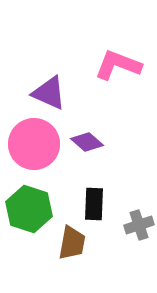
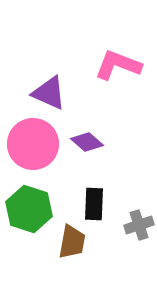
pink circle: moved 1 px left
brown trapezoid: moved 1 px up
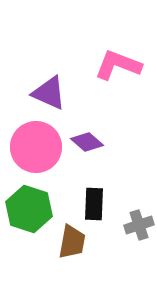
pink circle: moved 3 px right, 3 px down
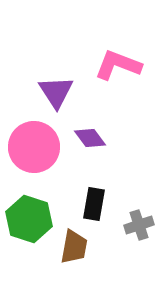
purple triangle: moved 7 px right, 1 px up; rotated 33 degrees clockwise
purple diamond: moved 3 px right, 4 px up; rotated 12 degrees clockwise
pink circle: moved 2 px left
black rectangle: rotated 8 degrees clockwise
green hexagon: moved 10 px down
brown trapezoid: moved 2 px right, 5 px down
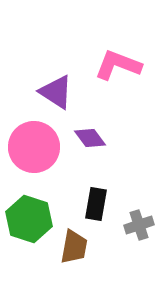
purple triangle: rotated 24 degrees counterclockwise
black rectangle: moved 2 px right
